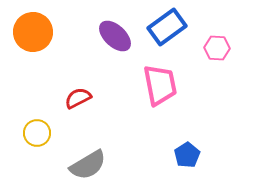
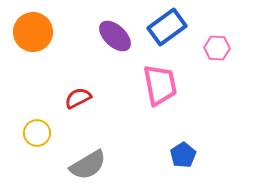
blue pentagon: moved 4 px left
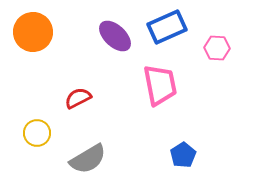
blue rectangle: rotated 12 degrees clockwise
gray semicircle: moved 6 px up
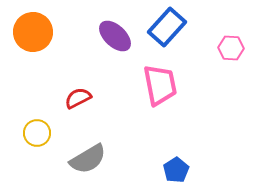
blue rectangle: rotated 24 degrees counterclockwise
pink hexagon: moved 14 px right
blue pentagon: moved 7 px left, 15 px down
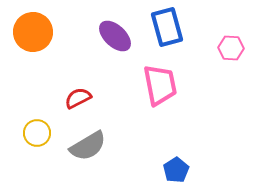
blue rectangle: rotated 57 degrees counterclockwise
gray semicircle: moved 13 px up
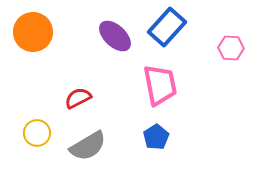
blue rectangle: rotated 57 degrees clockwise
blue pentagon: moved 20 px left, 33 px up
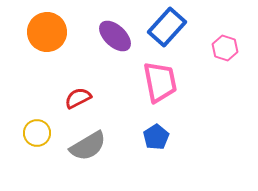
orange circle: moved 14 px right
pink hexagon: moved 6 px left; rotated 15 degrees clockwise
pink trapezoid: moved 3 px up
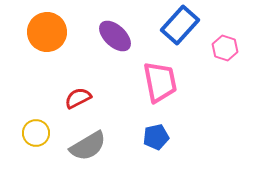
blue rectangle: moved 13 px right, 2 px up
yellow circle: moved 1 px left
blue pentagon: rotated 20 degrees clockwise
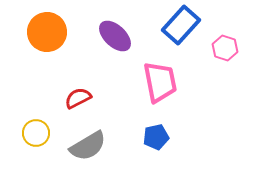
blue rectangle: moved 1 px right
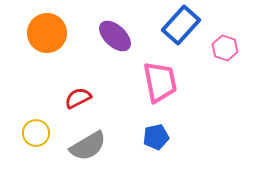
orange circle: moved 1 px down
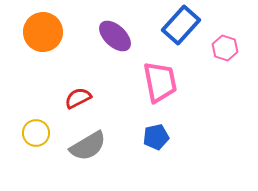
orange circle: moved 4 px left, 1 px up
